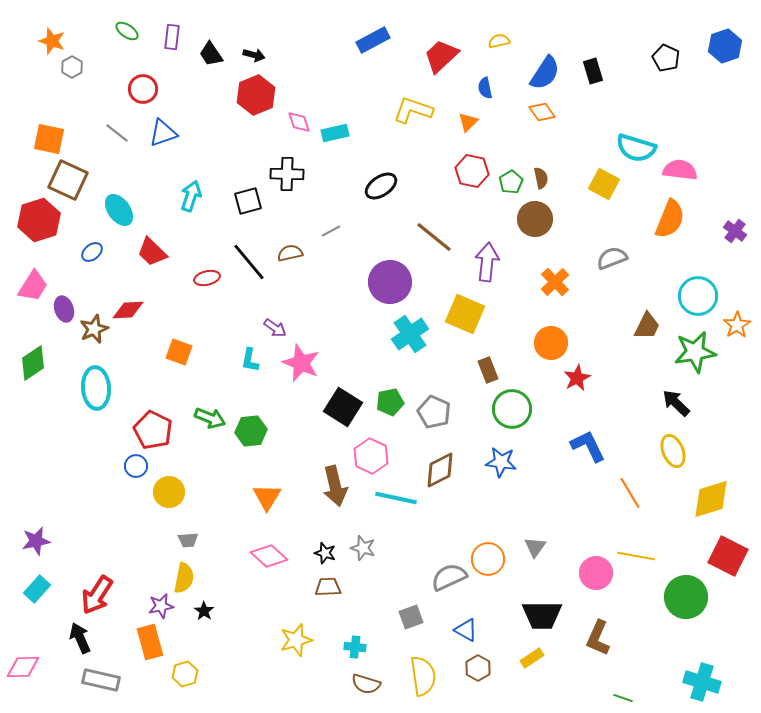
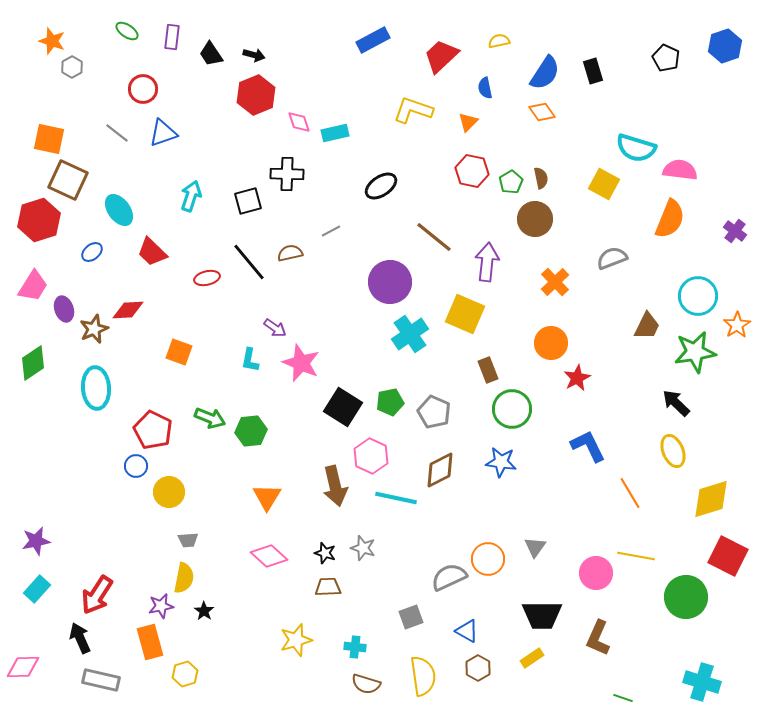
blue triangle at (466, 630): moved 1 px right, 1 px down
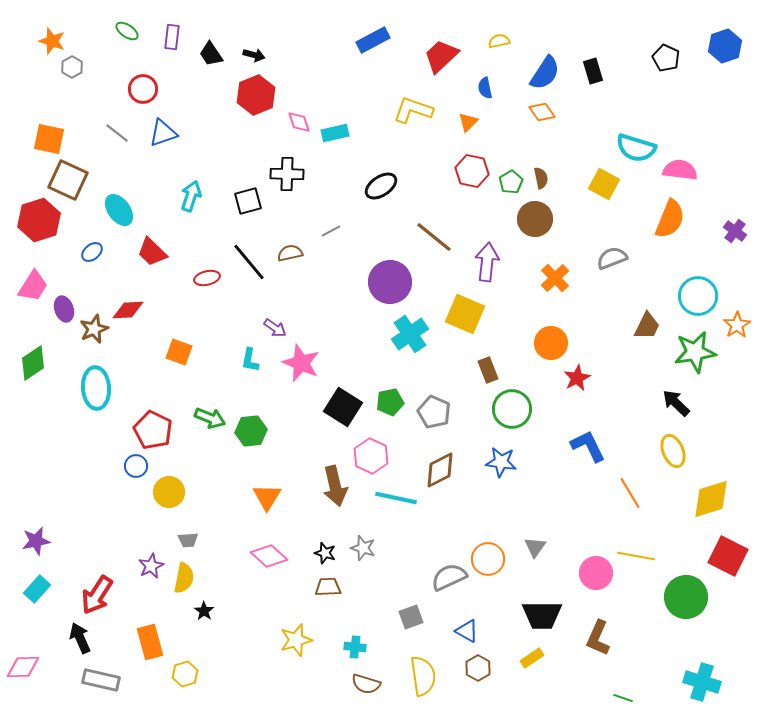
orange cross at (555, 282): moved 4 px up
purple star at (161, 606): moved 10 px left, 40 px up; rotated 15 degrees counterclockwise
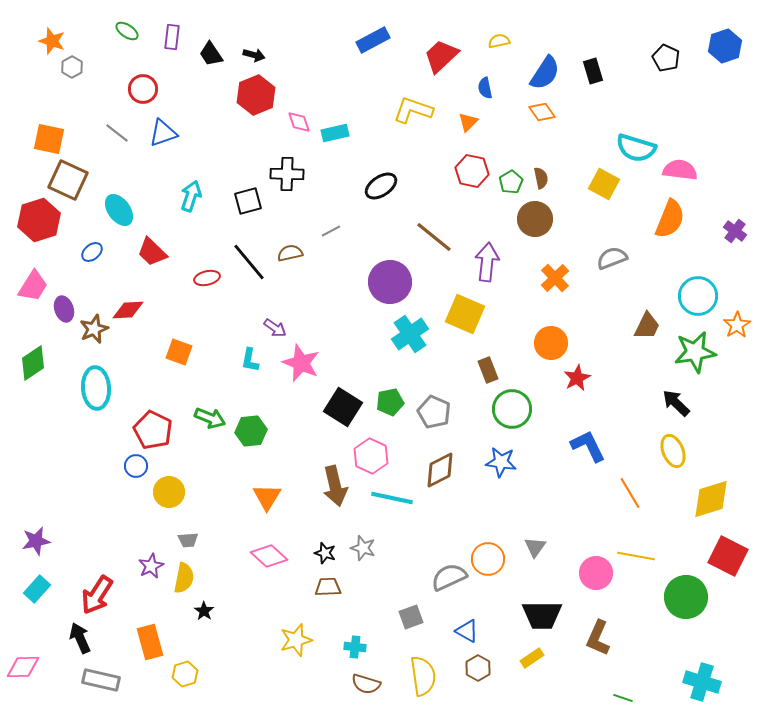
cyan line at (396, 498): moved 4 px left
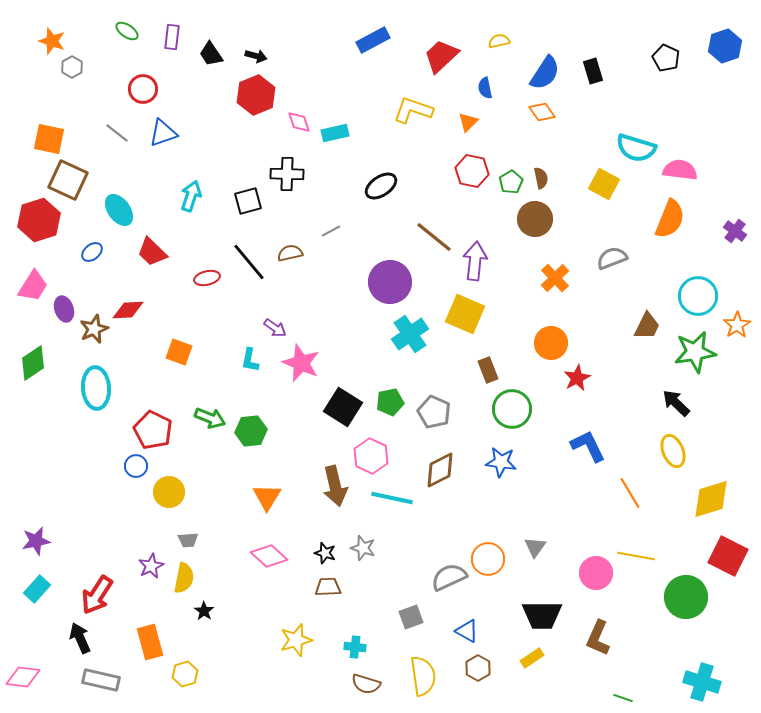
black arrow at (254, 55): moved 2 px right, 1 px down
purple arrow at (487, 262): moved 12 px left, 1 px up
pink diamond at (23, 667): moved 10 px down; rotated 8 degrees clockwise
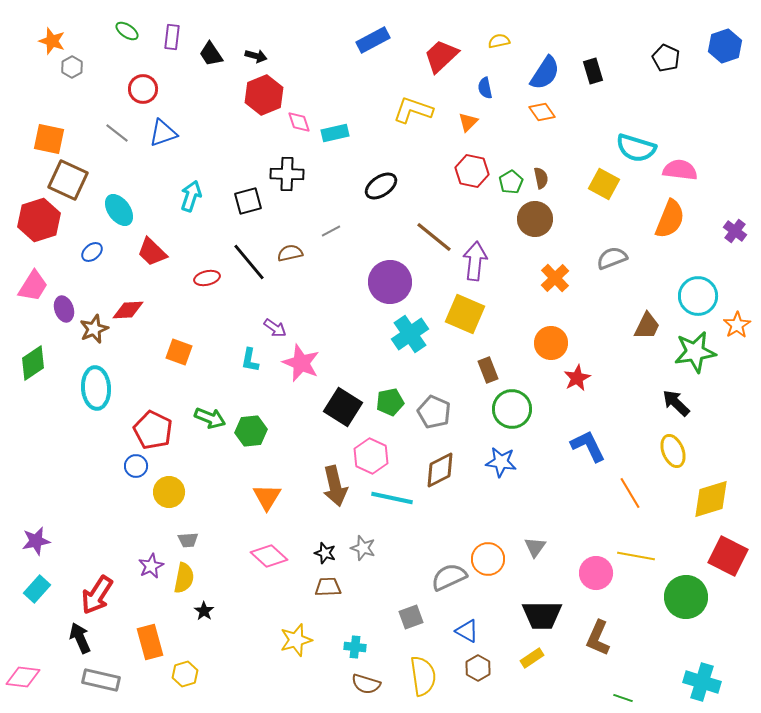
red hexagon at (256, 95): moved 8 px right
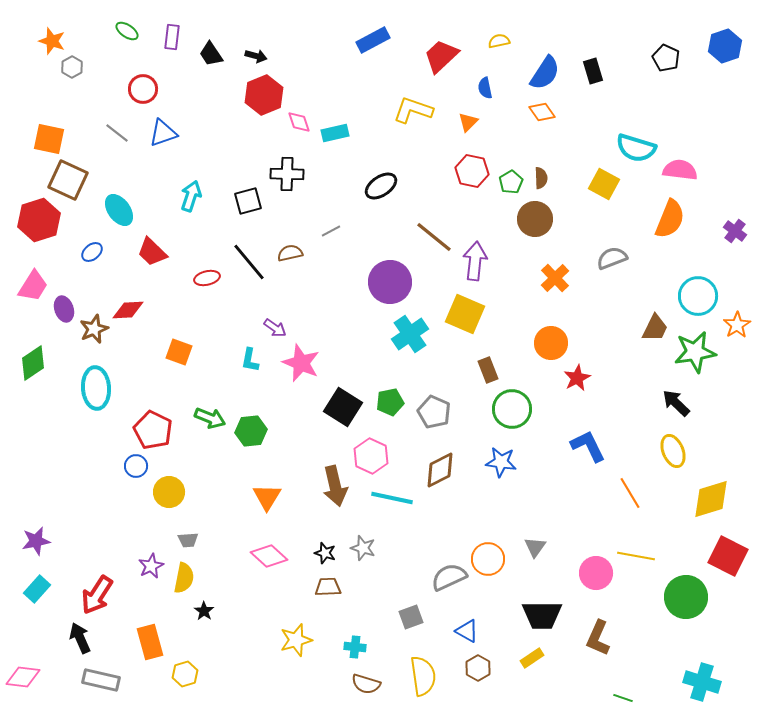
brown semicircle at (541, 178): rotated 10 degrees clockwise
brown trapezoid at (647, 326): moved 8 px right, 2 px down
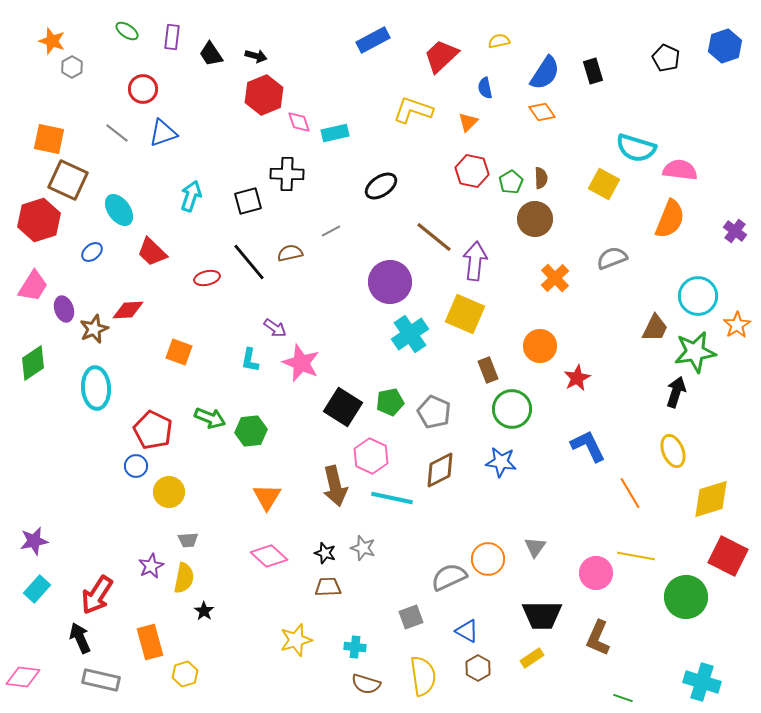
orange circle at (551, 343): moved 11 px left, 3 px down
black arrow at (676, 403): moved 11 px up; rotated 64 degrees clockwise
purple star at (36, 541): moved 2 px left
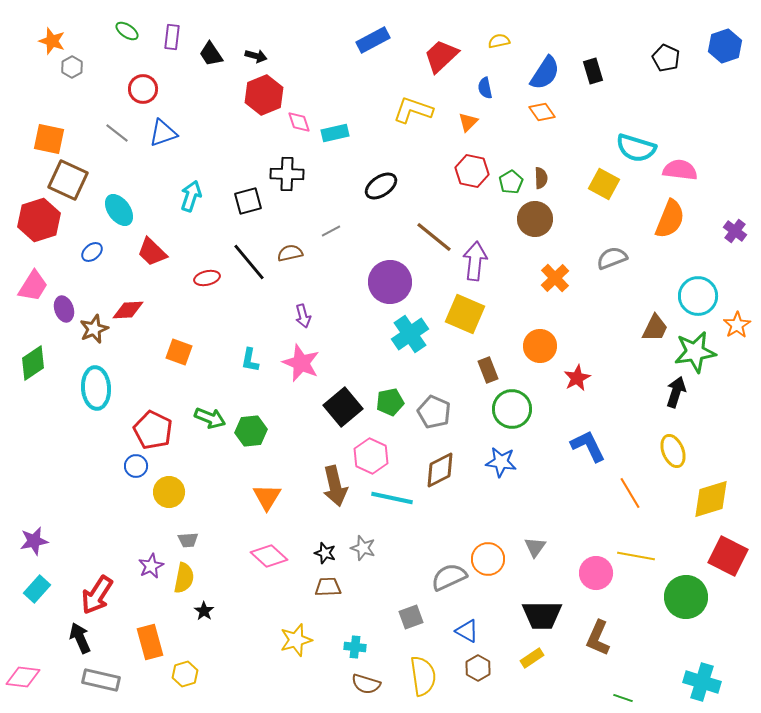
purple arrow at (275, 328): moved 28 px right, 12 px up; rotated 40 degrees clockwise
black square at (343, 407): rotated 18 degrees clockwise
